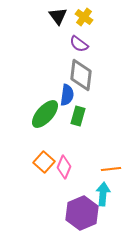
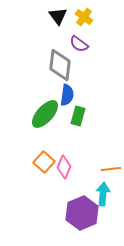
gray diamond: moved 21 px left, 10 px up
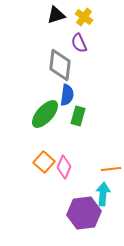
black triangle: moved 2 px left, 1 px up; rotated 48 degrees clockwise
purple semicircle: moved 1 px up; rotated 30 degrees clockwise
purple hexagon: moved 2 px right; rotated 16 degrees clockwise
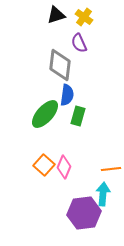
orange square: moved 3 px down
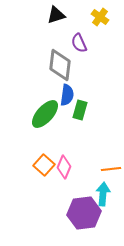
yellow cross: moved 16 px right
green rectangle: moved 2 px right, 6 px up
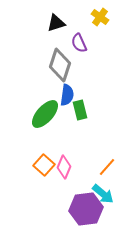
black triangle: moved 8 px down
gray diamond: rotated 12 degrees clockwise
green rectangle: rotated 30 degrees counterclockwise
orange line: moved 4 px left, 2 px up; rotated 42 degrees counterclockwise
cyan arrow: rotated 125 degrees clockwise
purple hexagon: moved 2 px right, 4 px up
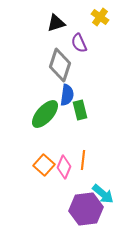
orange line: moved 24 px left, 7 px up; rotated 36 degrees counterclockwise
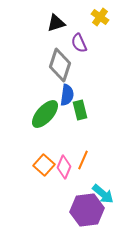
orange line: rotated 18 degrees clockwise
purple hexagon: moved 1 px right, 1 px down
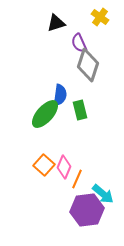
gray diamond: moved 28 px right
blue semicircle: moved 7 px left
orange line: moved 6 px left, 19 px down
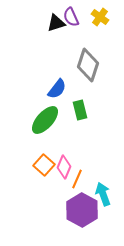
purple semicircle: moved 8 px left, 26 px up
blue semicircle: moved 3 px left, 6 px up; rotated 30 degrees clockwise
green ellipse: moved 6 px down
cyan arrow: rotated 150 degrees counterclockwise
purple hexagon: moved 5 px left; rotated 24 degrees counterclockwise
